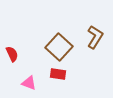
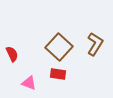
brown L-shape: moved 7 px down
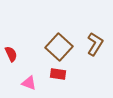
red semicircle: moved 1 px left
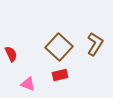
red rectangle: moved 2 px right, 1 px down; rotated 21 degrees counterclockwise
pink triangle: moved 1 px left, 1 px down
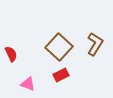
red rectangle: moved 1 px right; rotated 14 degrees counterclockwise
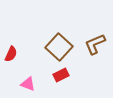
brown L-shape: rotated 145 degrees counterclockwise
red semicircle: rotated 49 degrees clockwise
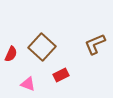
brown square: moved 17 px left
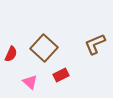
brown square: moved 2 px right, 1 px down
pink triangle: moved 2 px right, 2 px up; rotated 21 degrees clockwise
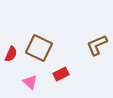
brown L-shape: moved 2 px right, 1 px down
brown square: moved 5 px left; rotated 16 degrees counterclockwise
red rectangle: moved 1 px up
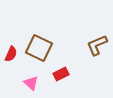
pink triangle: moved 1 px right, 1 px down
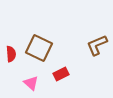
red semicircle: rotated 28 degrees counterclockwise
